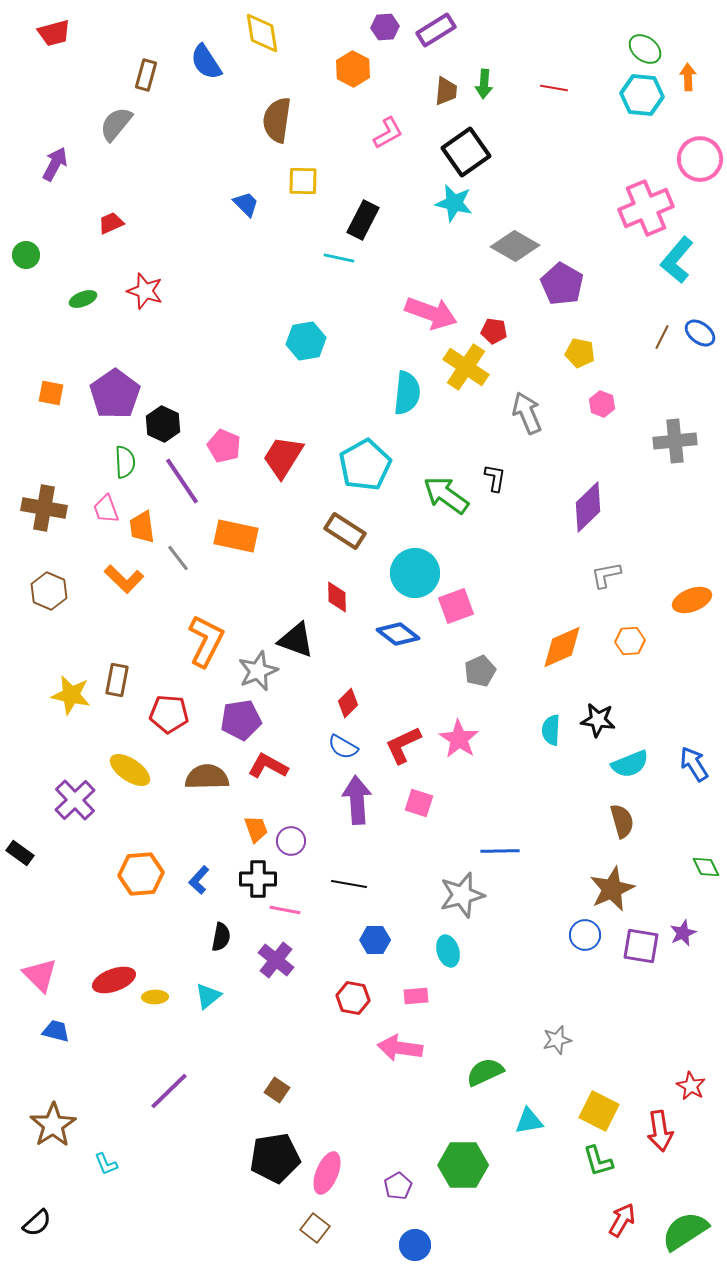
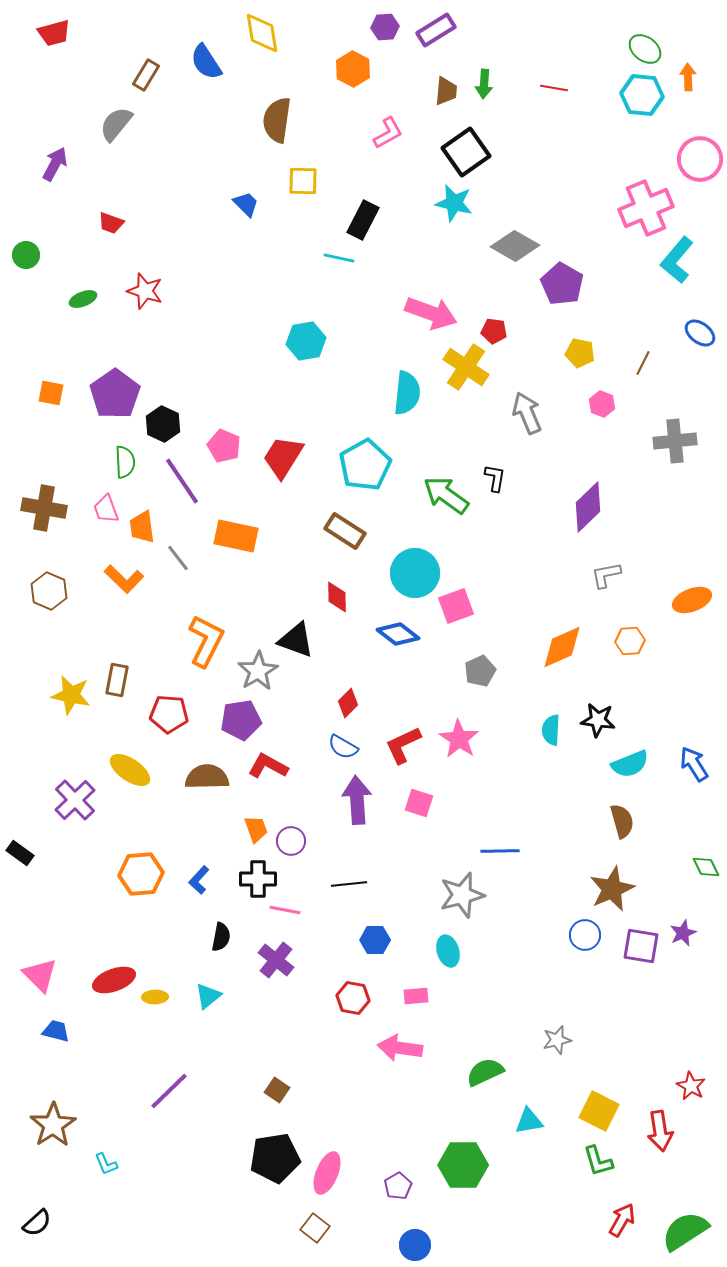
brown rectangle at (146, 75): rotated 16 degrees clockwise
red trapezoid at (111, 223): rotated 136 degrees counterclockwise
brown line at (662, 337): moved 19 px left, 26 px down
gray star at (258, 671): rotated 9 degrees counterclockwise
black line at (349, 884): rotated 16 degrees counterclockwise
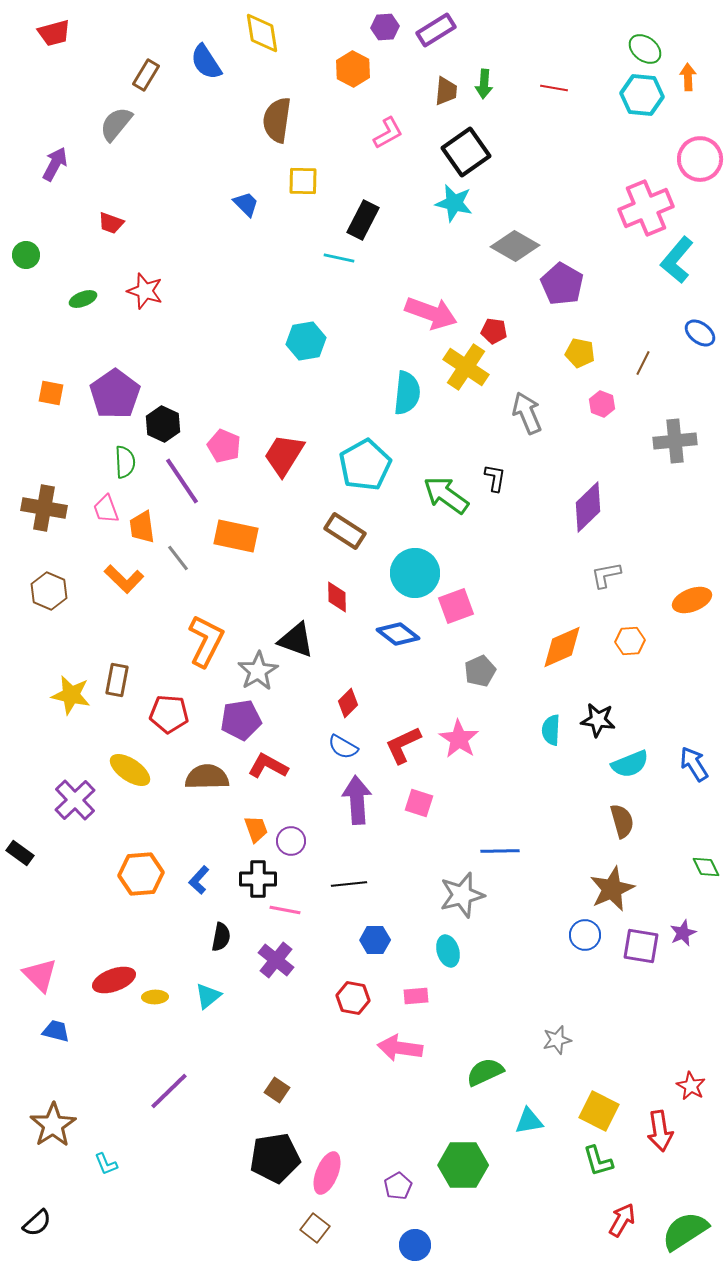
red trapezoid at (283, 457): moved 1 px right, 2 px up
